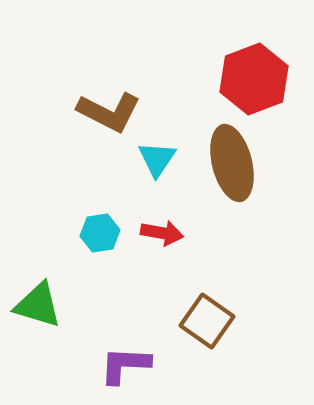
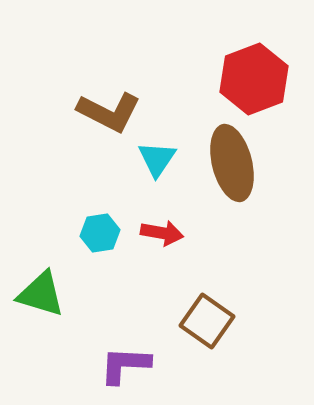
green triangle: moved 3 px right, 11 px up
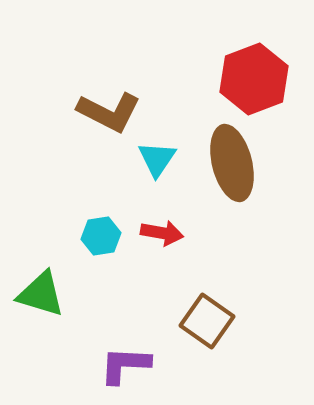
cyan hexagon: moved 1 px right, 3 px down
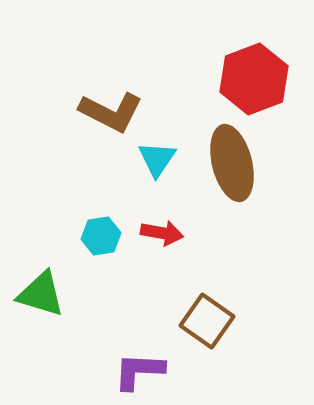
brown L-shape: moved 2 px right
purple L-shape: moved 14 px right, 6 px down
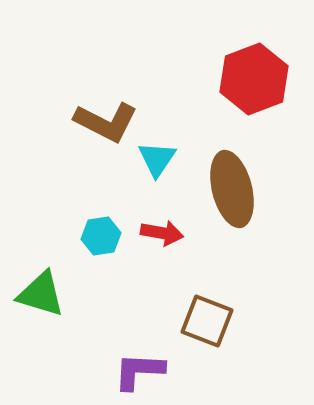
brown L-shape: moved 5 px left, 10 px down
brown ellipse: moved 26 px down
brown square: rotated 14 degrees counterclockwise
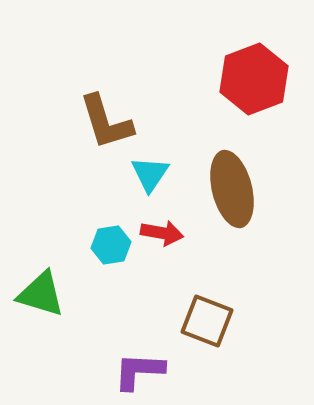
brown L-shape: rotated 46 degrees clockwise
cyan triangle: moved 7 px left, 15 px down
cyan hexagon: moved 10 px right, 9 px down
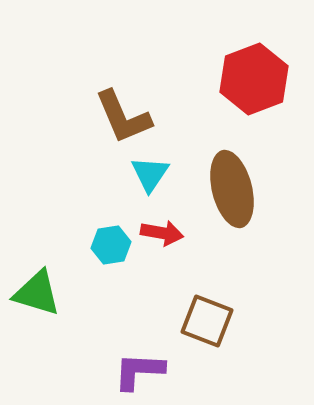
brown L-shape: moved 17 px right, 5 px up; rotated 6 degrees counterclockwise
green triangle: moved 4 px left, 1 px up
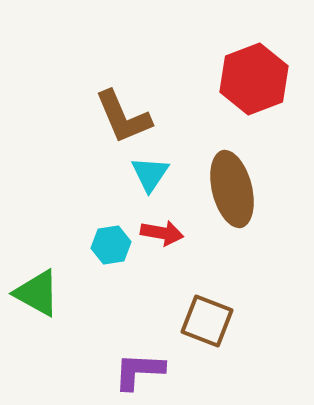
green triangle: rotated 12 degrees clockwise
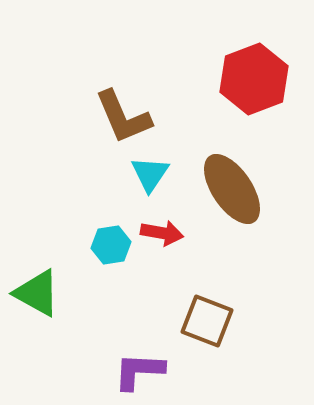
brown ellipse: rotated 20 degrees counterclockwise
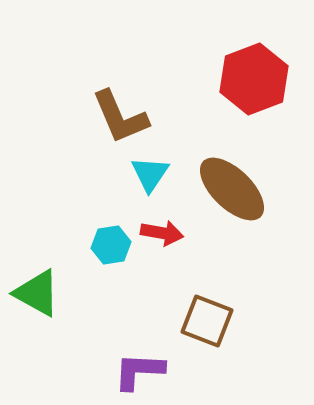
brown L-shape: moved 3 px left
brown ellipse: rotated 12 degrees counterclockwise
